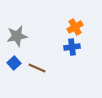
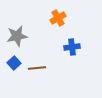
orange cross: moved 17 px left, 9 px up
brown line: rotated 30 degrees counterclockwise
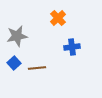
orange cross: rotated 14 degrees counterclockwise
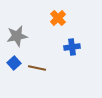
brown line: rotated 18 degrees clockwise
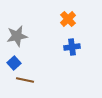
orange cross: moved 10 px right, 1 px down
brown line: moved 12 px left, 12 px down
